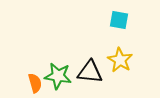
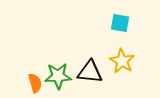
cyan square: moved 1 px right, 3 px down
yellow star: moved 2 px right, 1 px down
green star: rotated 12 degrees counterclockwise
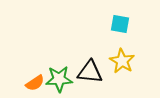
cyan square: moved 1 px down
green star: moved 1 px right, 3 px down
orange semicircle: rotated 72 degrees clockwise
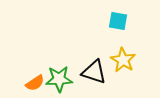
cyan square: moved 2 px left, 3 px up
yellow star: moved 1 px right, 1 px up
black triangle: moved 4 px right; rotated 12 degrees clockwise
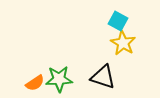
cyan square: rotated 18 degrees clockwise
yellow star: moved 17 px up
black triangle: moved 9 px right, 5 px down
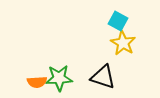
green star: moved 1 px up
orange semicircle: moved 2 px right, 1 px up; rotated 30 degrees clockwise
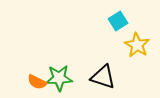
cyan square: rotated 30 degrees clockwise
yellow star: moved 14 px right, 2 px down
orange semicircle: rotated 30 degrees clockwise
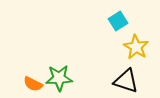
yellow star: moved 1 px left, 2 px down
black triangle: moved 23 px right, 4 px down
orange semicircle: moved 4 px left, 2 px down
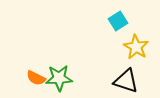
orange semicircle: moved 3 px right, 6 px up
